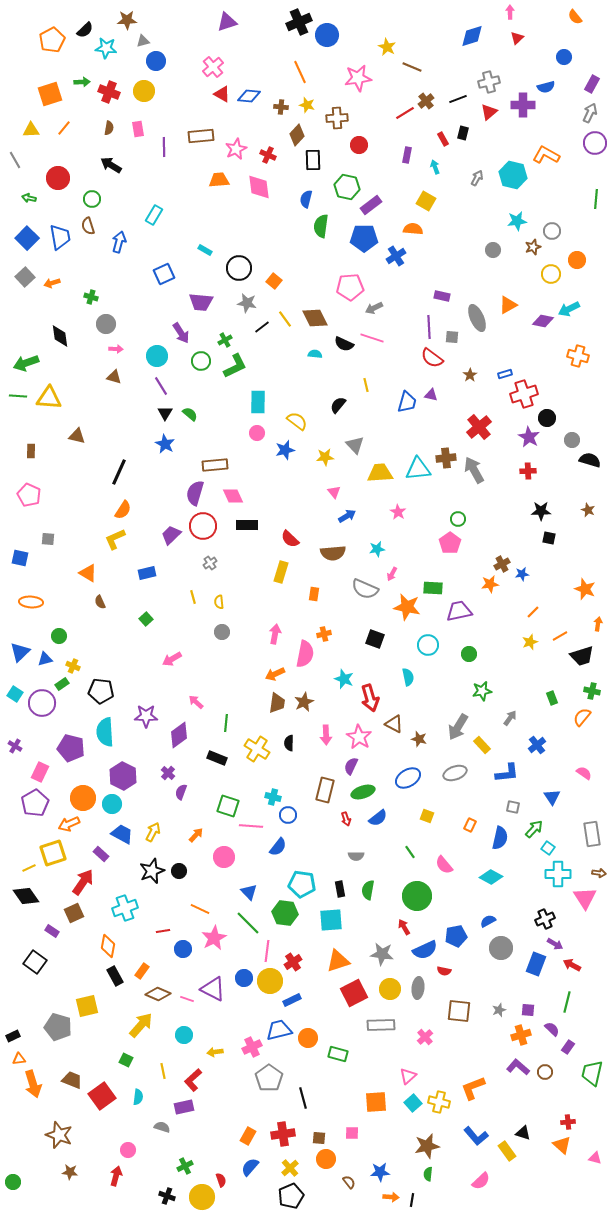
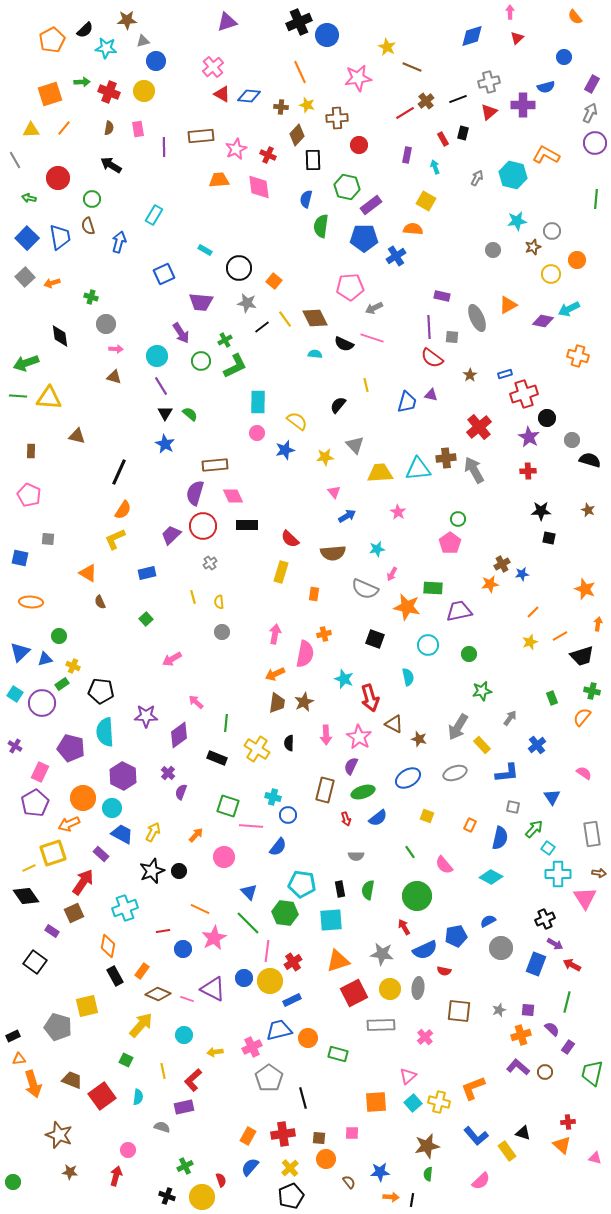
cyan circle at (112, 804): moved 4 px down
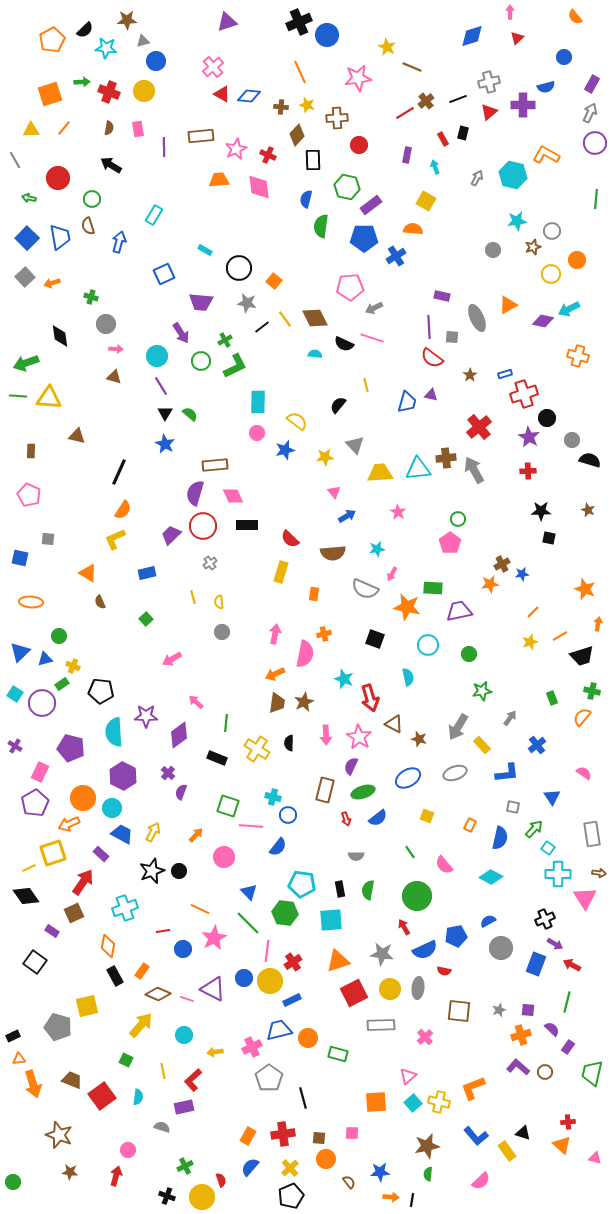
cyan semicircle at (105, 732): moved 9 px right
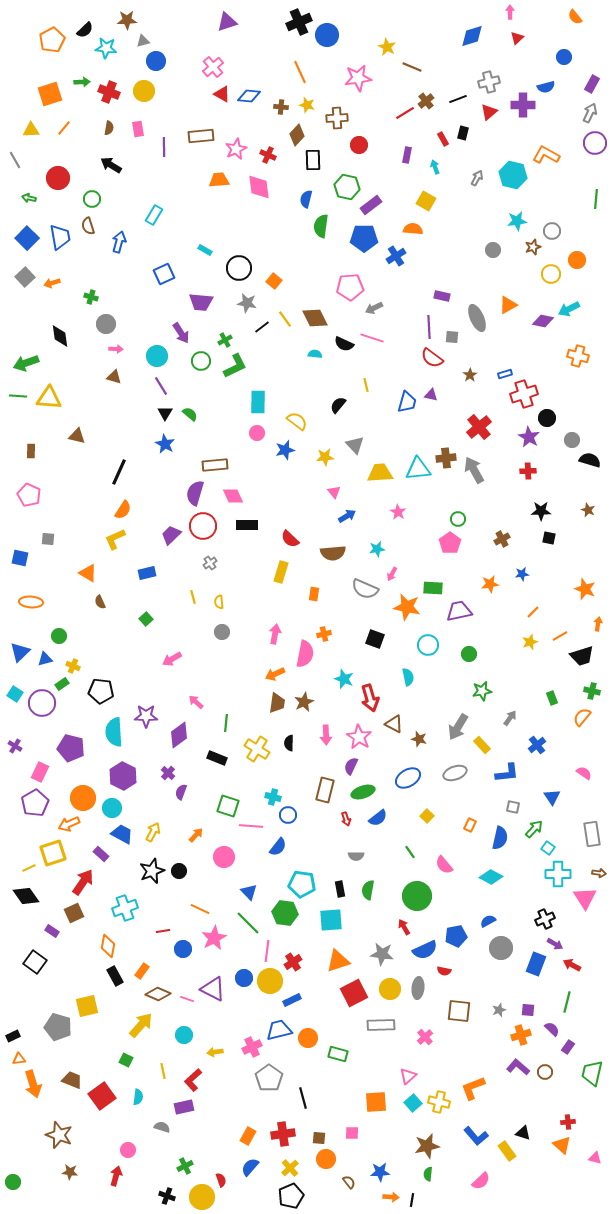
brown cross at (502, 564): moved 25 px up
yellow square at (427, 816): rotated 24 degrees clockwise
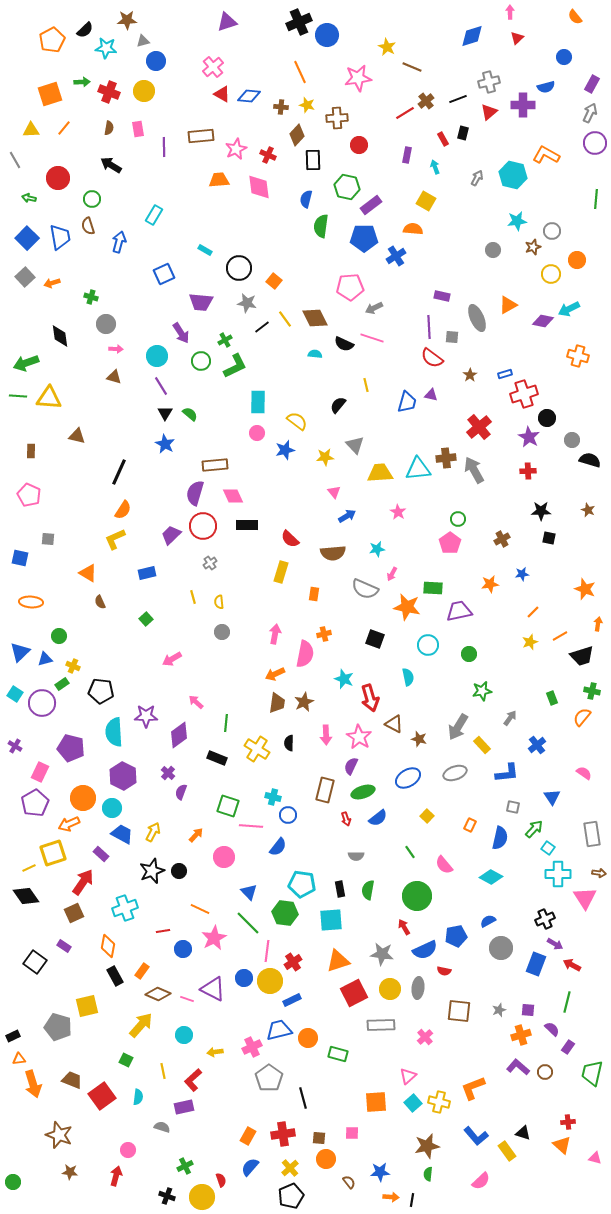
purple rectangle at (52, 931): moved 12 px right, 15 px down
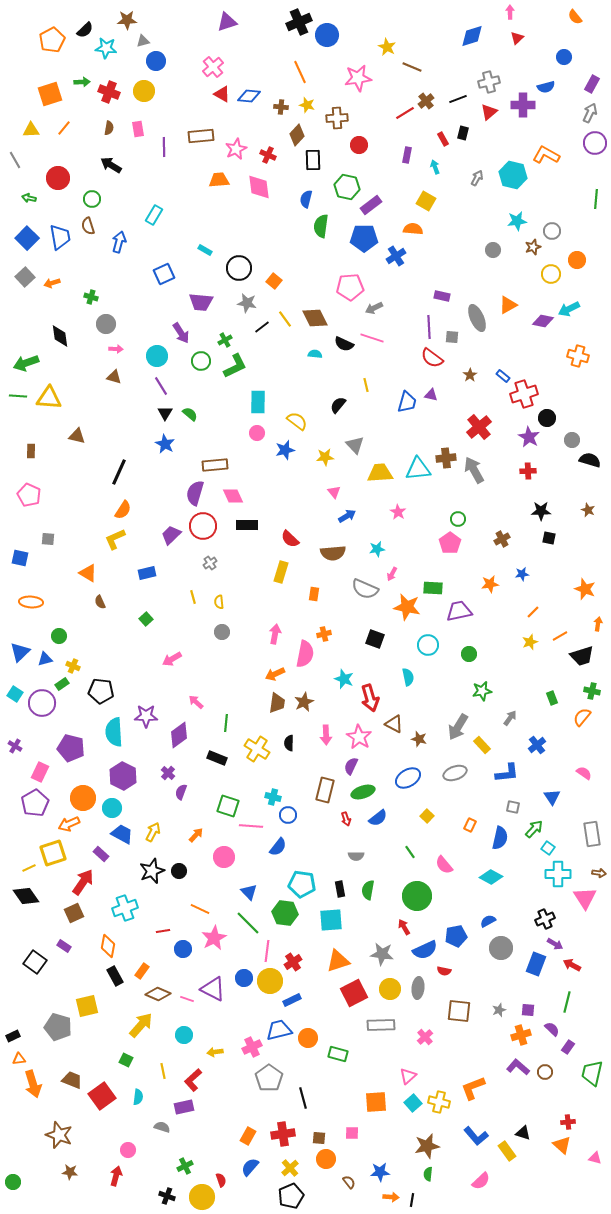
blue rectangle at (505, 374): moved 2 px left, 2 px down; rotated 56 degrees clockwise
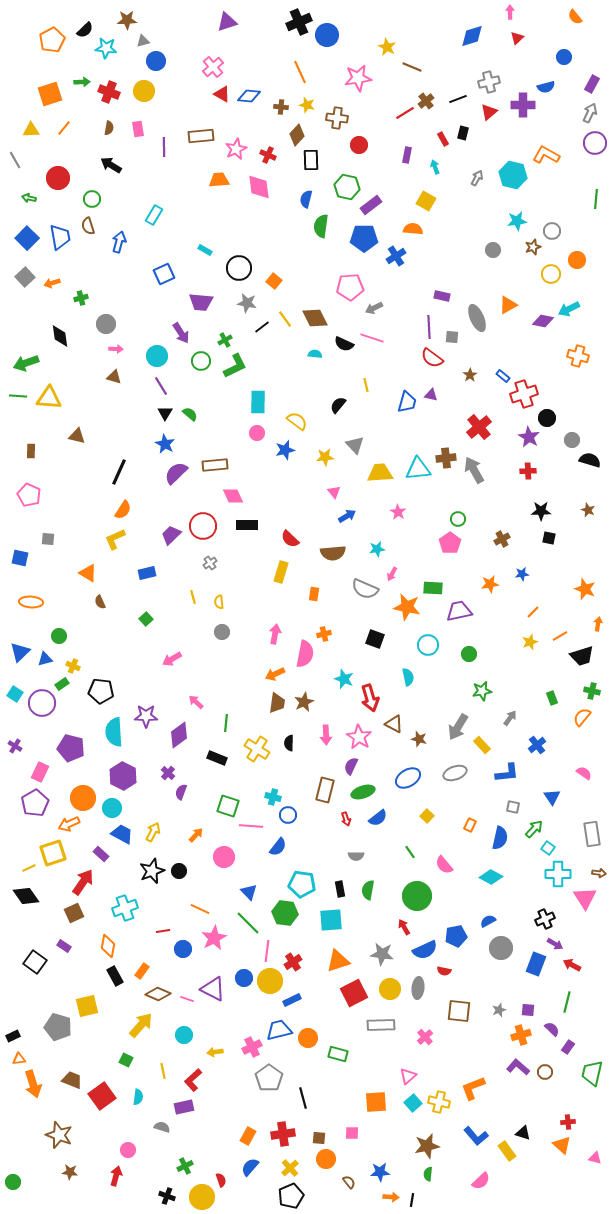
brown cross at (337, 118): rotated 10 degrees clockwise
black rectangle at (313, 160): moved 2 px left
green cross at (91, 297): moved 10 px left, 1 px down; rotated 32 degrees counterclockwise
purple semicircle at (195, 493): moved 19 px left, 20 px up; rotated 30 degrees clockwise
